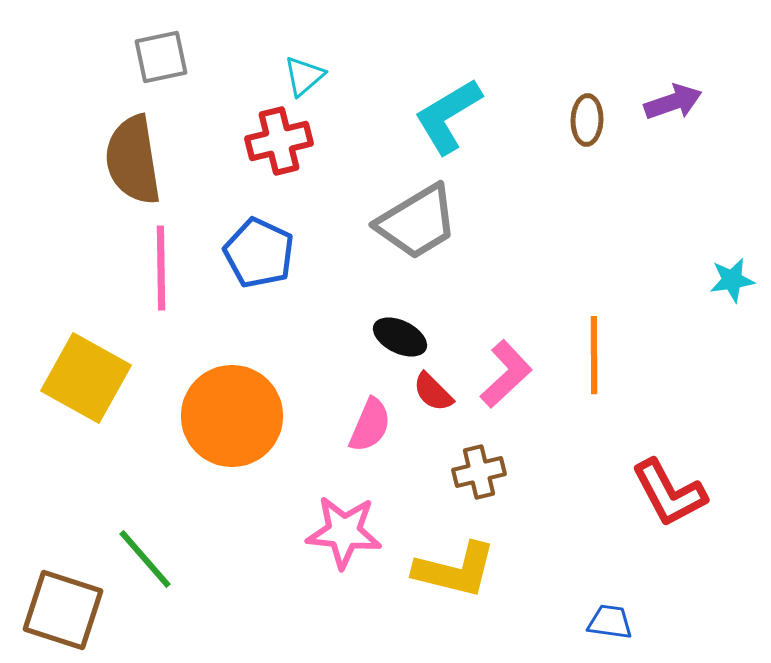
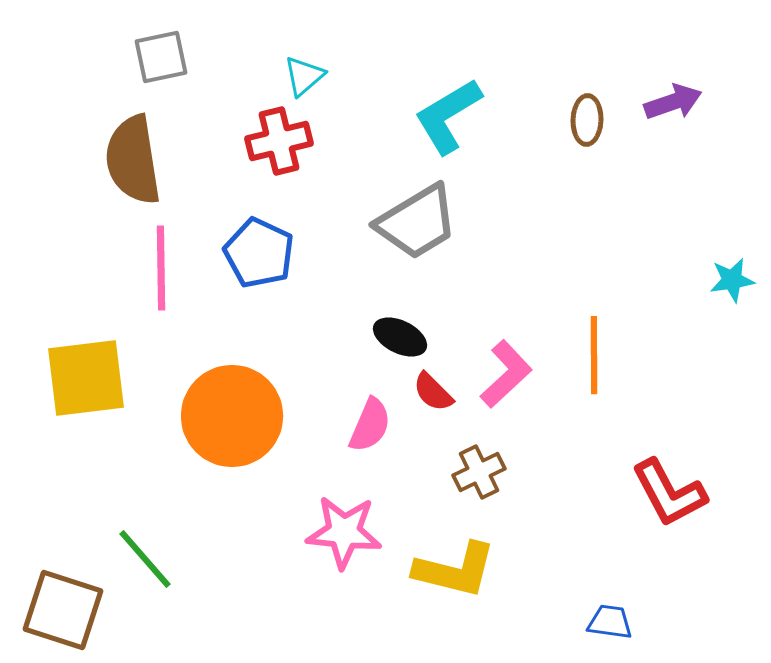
yellow square: rotated 36 degrees counterclockwise
brown cross: rotated 12 degrees counterclockwise
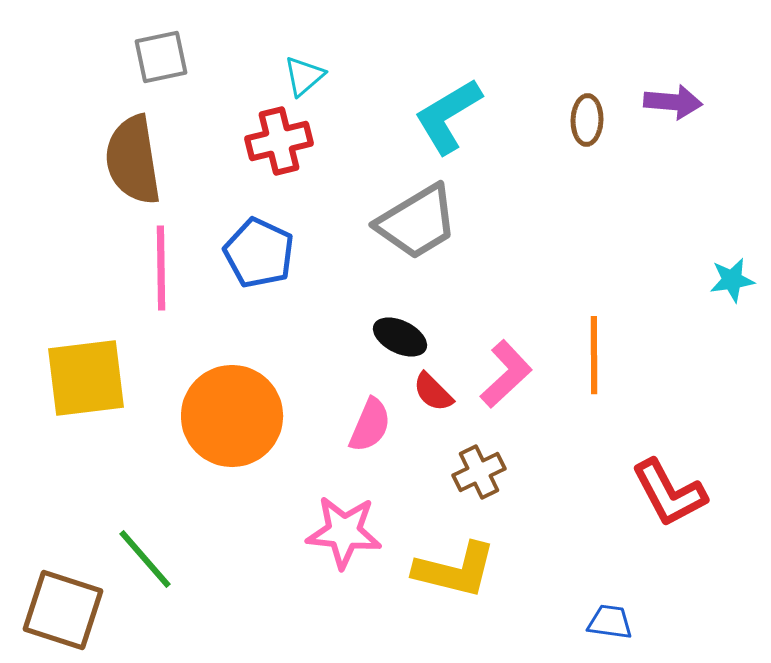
purple arrow: rotated 24 degrees clockwise
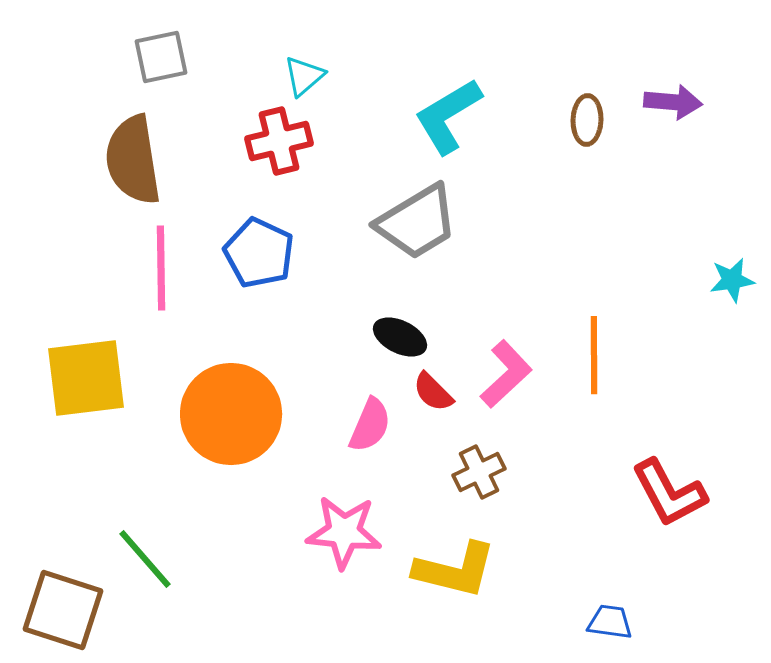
orange circle: moved 1 px left, 2 px up
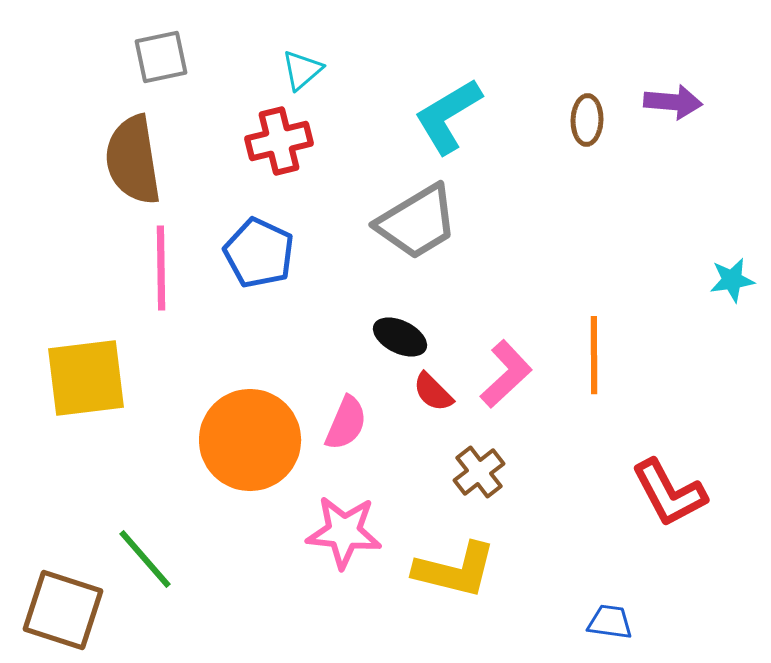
cyan triangle: moved 2 px left, 6 px up
orange circle: moved 19 px right, 26 px down
pink semicircle: moved 24 px left, 2 px up
brown cross: rotated 12 degrees counterclockwise
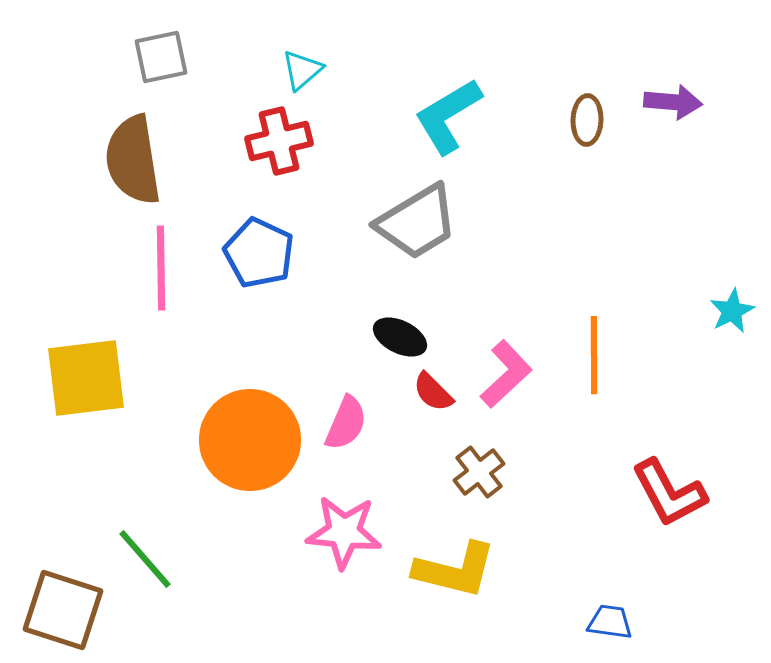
cyan star: moved 31 px down; rotated 18 degrees counterclockwise
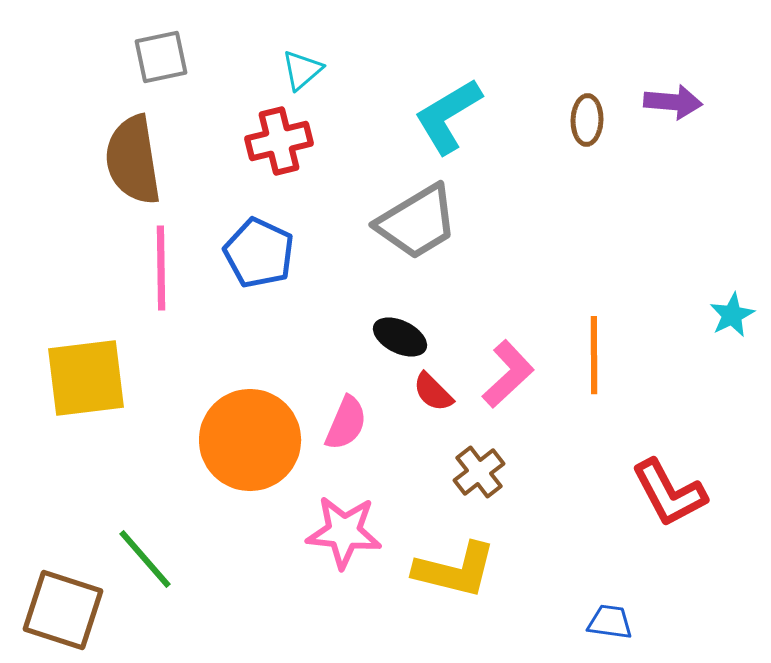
cyan star: moved 4 px down
pink L-shape: moved 2 px right
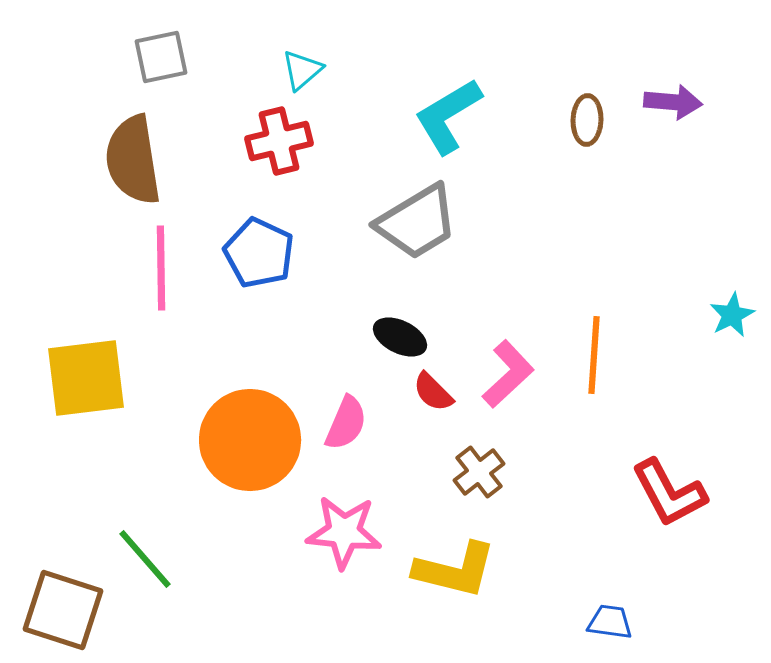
orange line: rotated 4 degrees clockwise
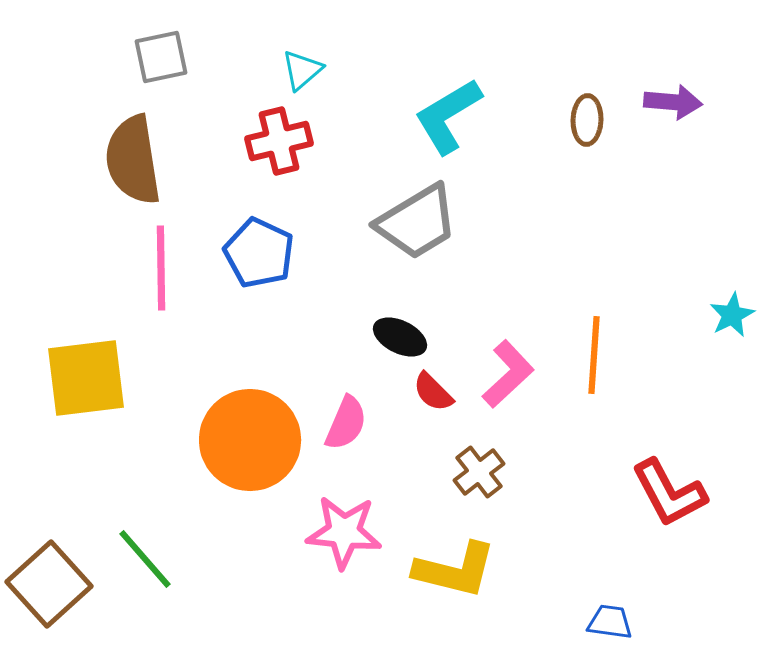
brown square: moved 14 px left, 26 px up; rotated 30 degrees clockwise
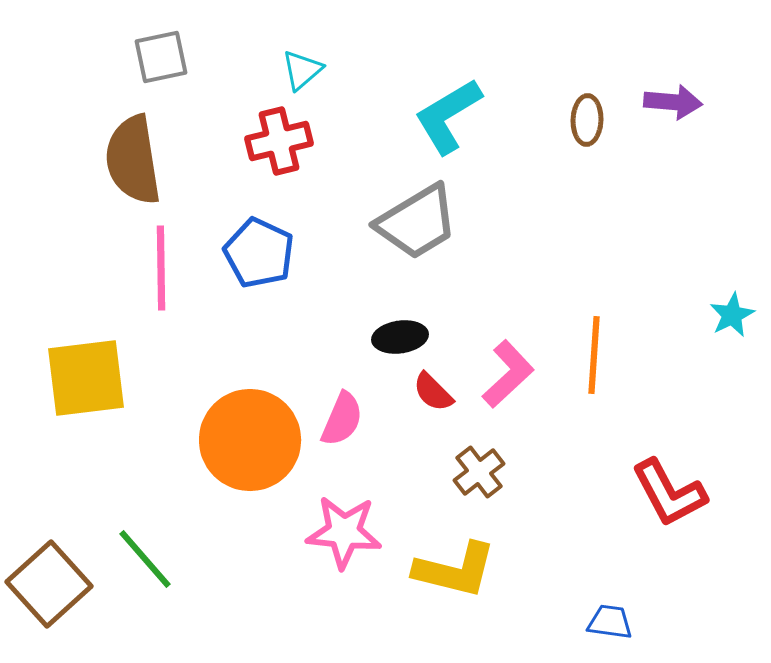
black ellipse: rotated 34 degrees counterclockwise
pink semicircle: moved 4 px left, 4 px up
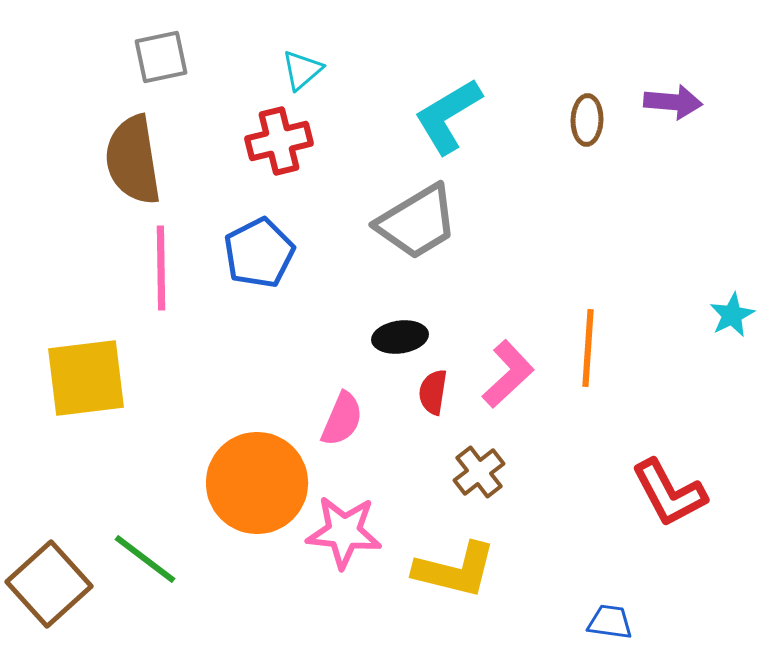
blue pentagon: rotated 20 degrees clockwise
orange line: moved 6 px left, 7 px up
red semicircle: rotated 54 degrees clockwise
orange circle: moved 7 px right, 43 px down
green line: rotated 12 degrees counterclockwise
